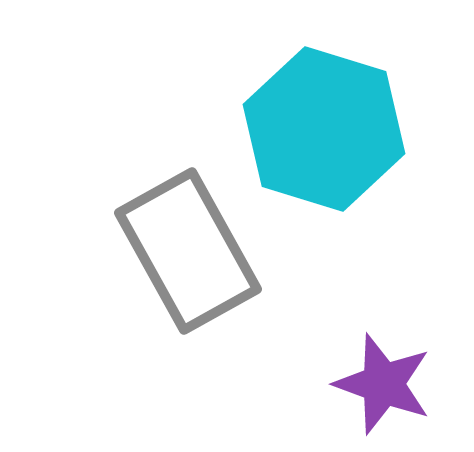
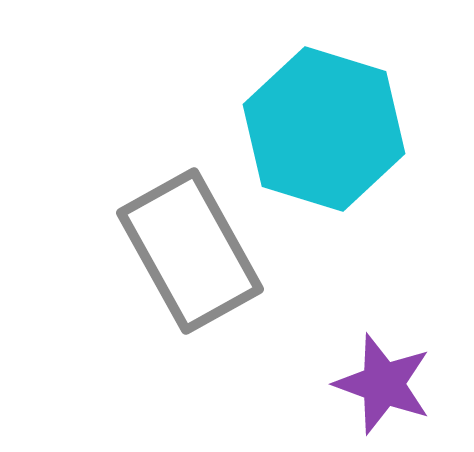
gray rectangle: moved 2 px right
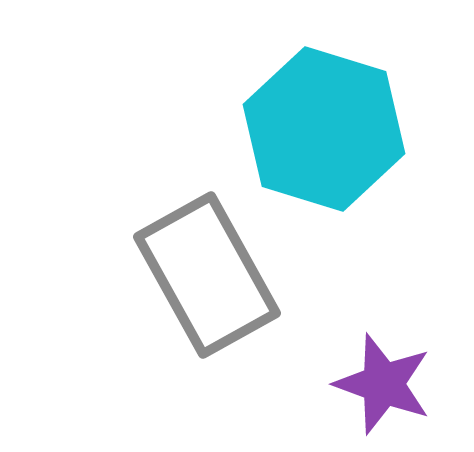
gray rectangle: moved 17 px right, 24 px down
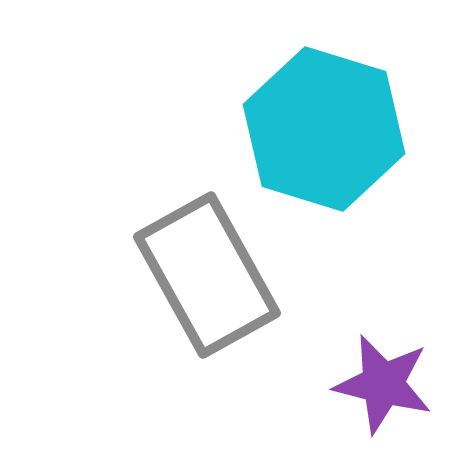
purple star: rotated 6 degrees counterclockwise
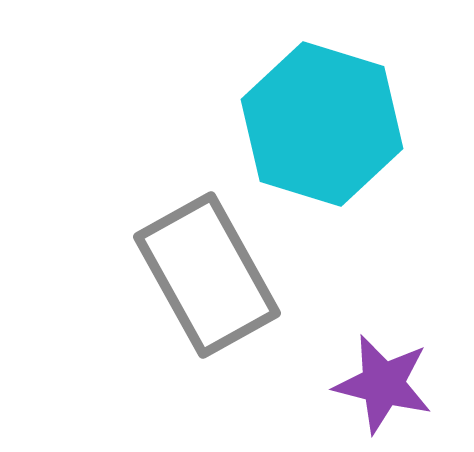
cyan hexagon: moved 2 px left, 5 px up
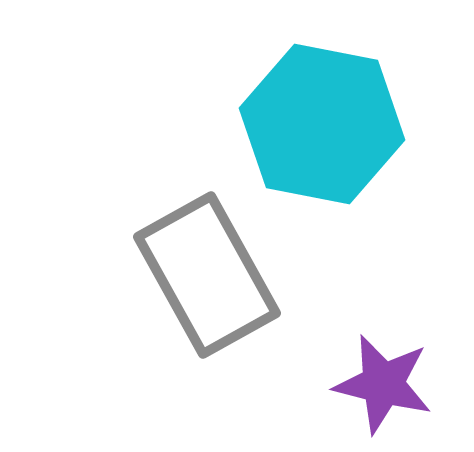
cyan hexagon: rotated 6 degrees counterclockwise
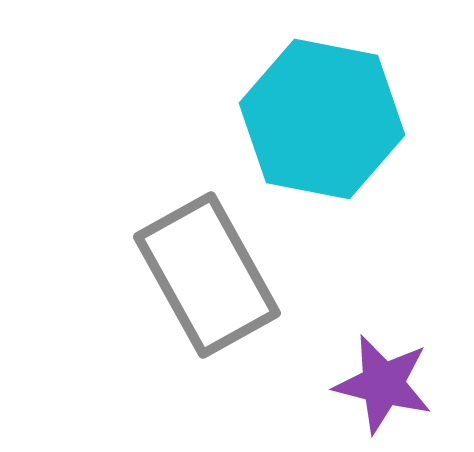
cyan hexagon: moved 5 px up
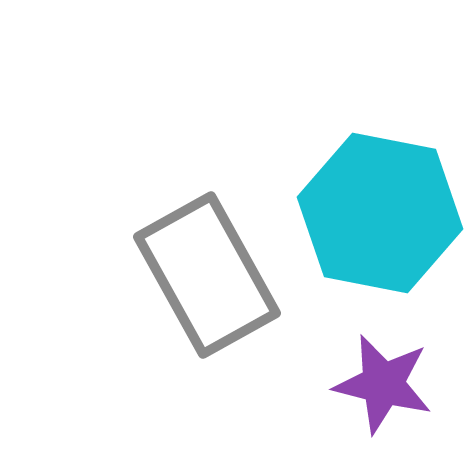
cyan hexagon: moved 58 px right, 94 px down
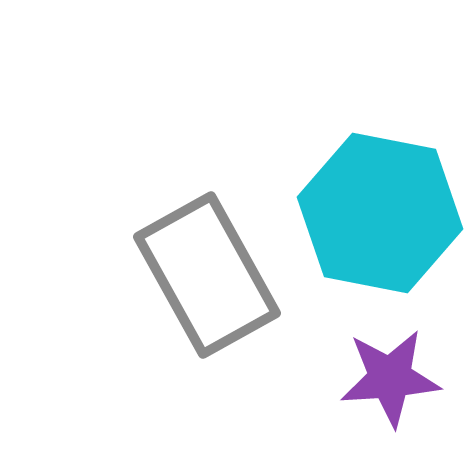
purple star: moved 7 px right, 6 px up; rotated 18 degrees counterclockwise
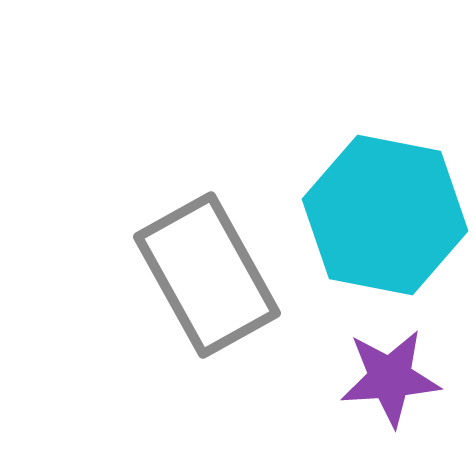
cyan hexagon: moved 5 px right, 2 px down
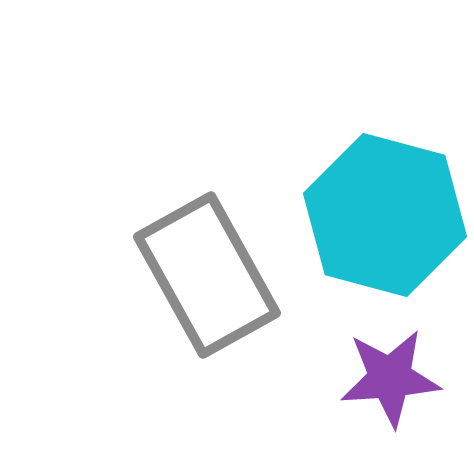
cyan hexagon: rotated 4 degrees clockwise
